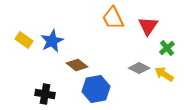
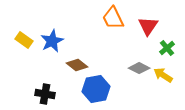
yellow arrow: moved 1 px left, 1 px down
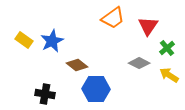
orange trapezoid: rotated 100 degrees counterclockwise
gray diamond: moved 5 px up
yellow arrow: moved 6 px right
blue hexagon: rotated 12 degrees clockwise
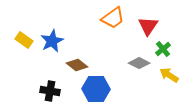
green cross: moved 4 px left, 1 px down
black cross: moved 5 px right, 3 px up
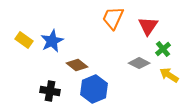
orange trapezoid: rotated 150 degrees clockwise
blue hexagon: moved 2 px left; rotated 24 degrees counterclockwise
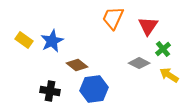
blue hexagon: rotated 16 degrees clockwise
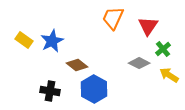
blue hexagon: rotated 24 degrees counterclockwise
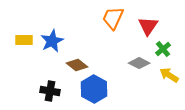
yellow rectangle: rotated 36 degrees counterclockwise
